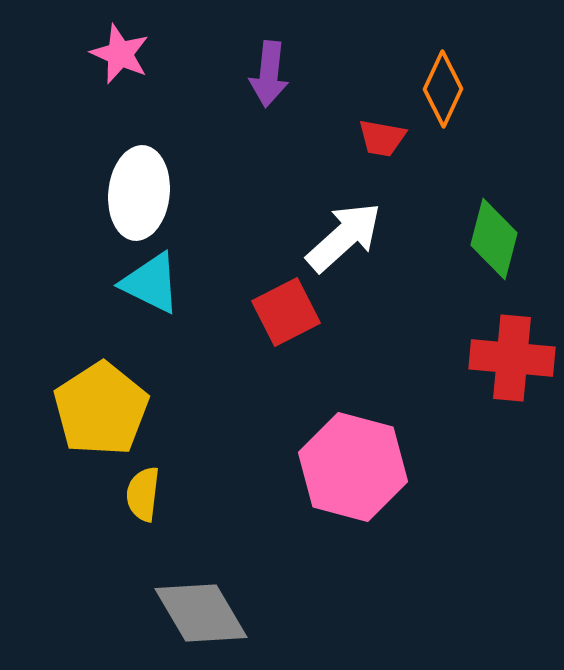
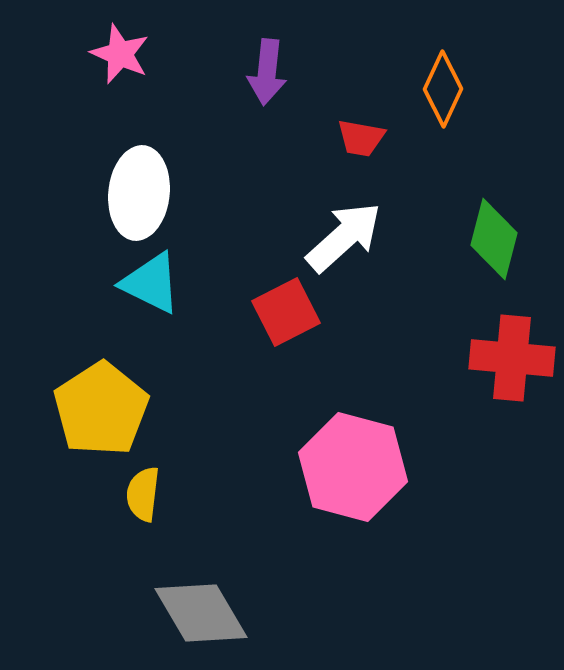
purple arrow: moved 2 px left, 2 px up
red trapezoid: moved 21 px left
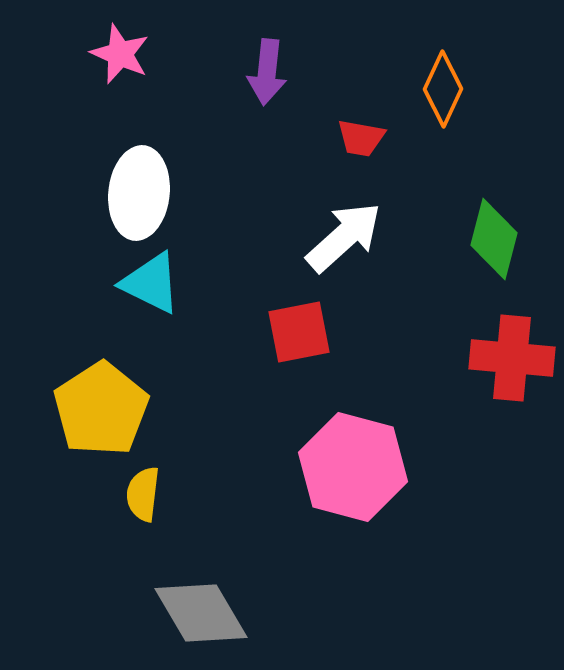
red square: moved 13 px right, 20 px down; rotated 16 degrees clockwise
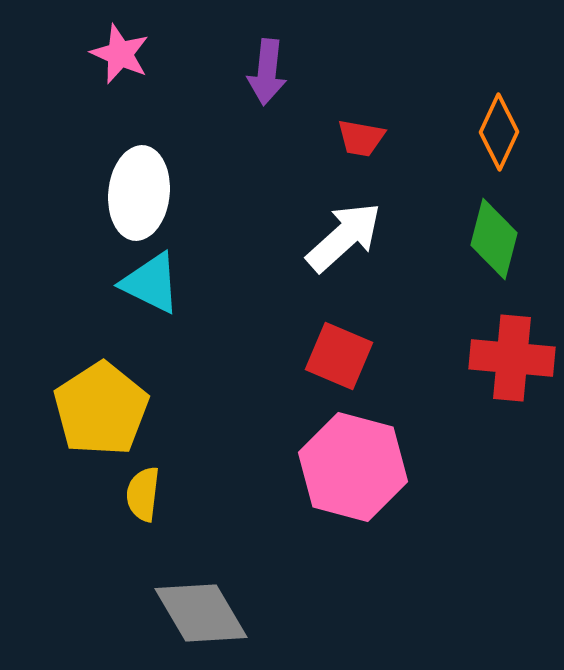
orange diamond: moved 56 px right, 43 px down
red square: moved 40 px right, 24 px down; rotated 34 degrees clockwise
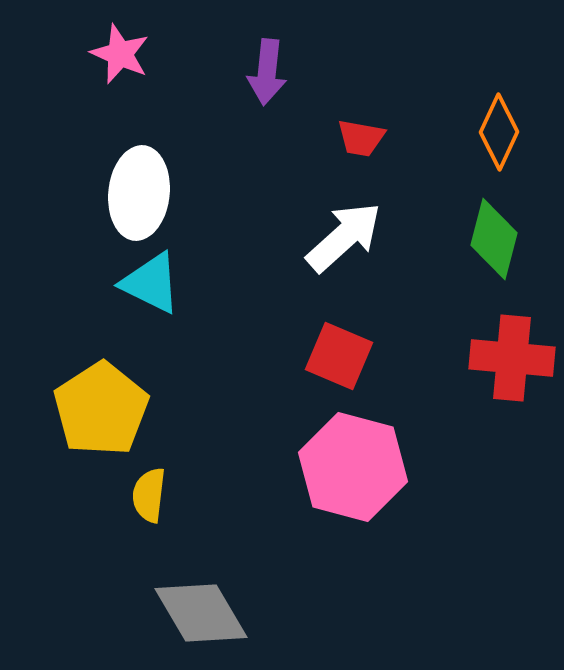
yellow semicircle: moved 6 px right, 1 px down
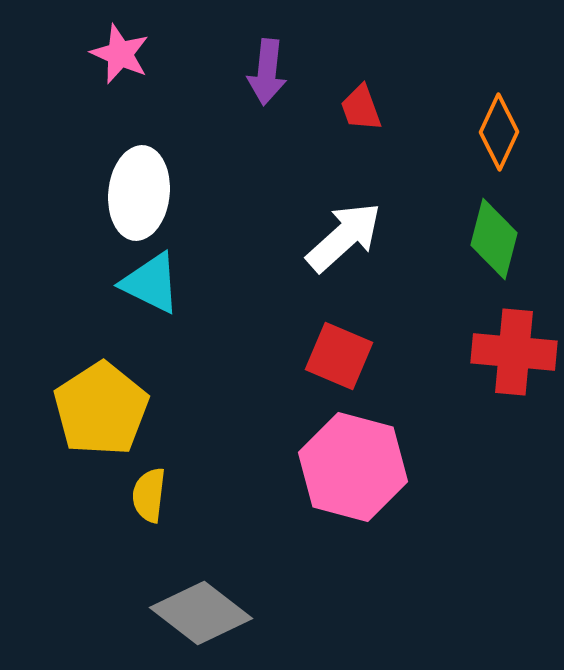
red trapezoid: moved 30 px up; rotated 60 degrees clockwise
red cross: moved 2 px right, 6 px up
gray diamond: rotated 22 degrees counterclockwise
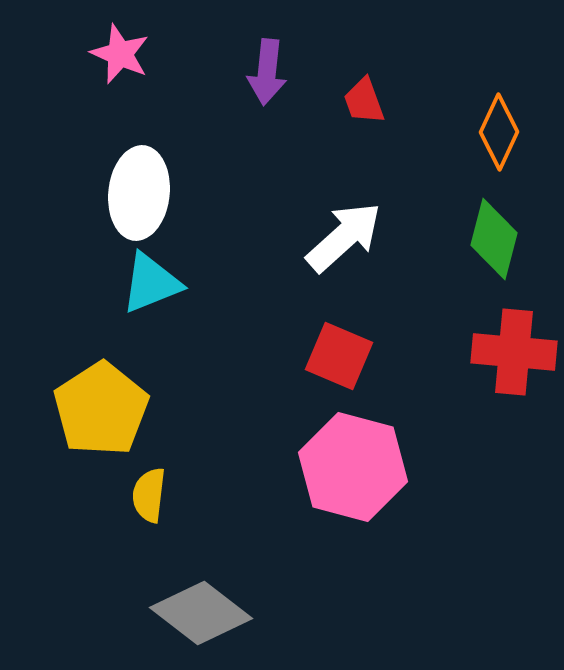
red trapezoid: moved 3 px right, 7 px up
cyan triangle: rotated 48 degrees counterclockwise
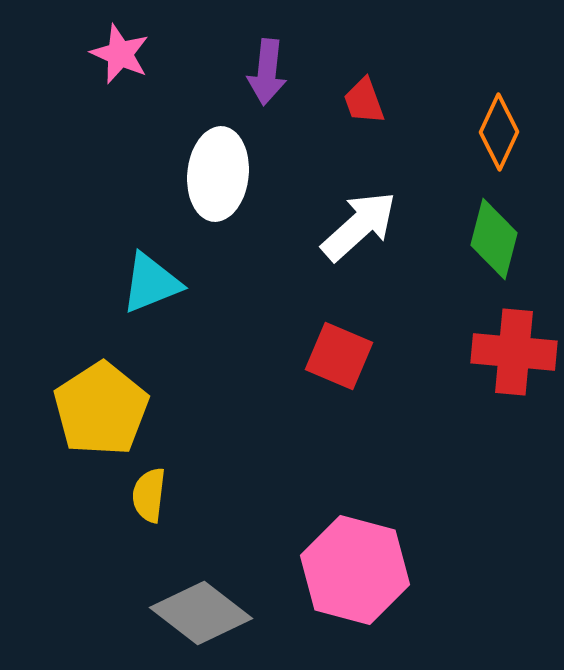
white ellipse: moved 79 px right, 19 px up
white arrow: moved 15 px right, 11 px up
pink hexagon: moved 2 px right, 103 px down
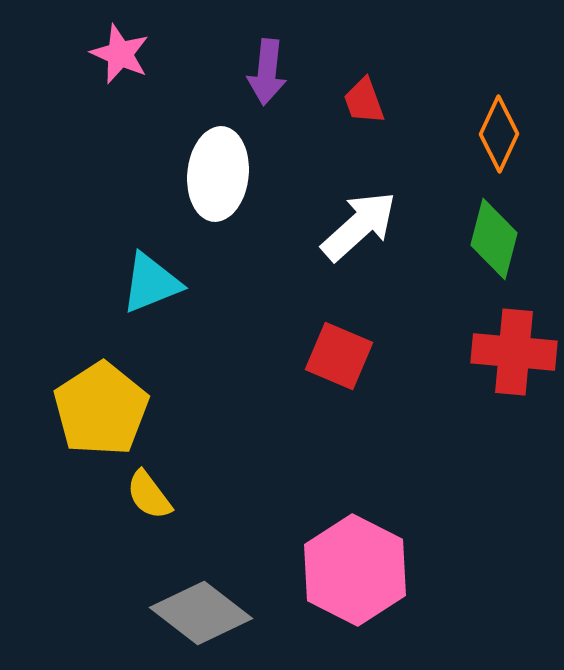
orange diamond: moved 2 px down
yellow semicircle: rotated 44 degrees counterclockwise
pink hexagon: rotated 12 degrees clockwise
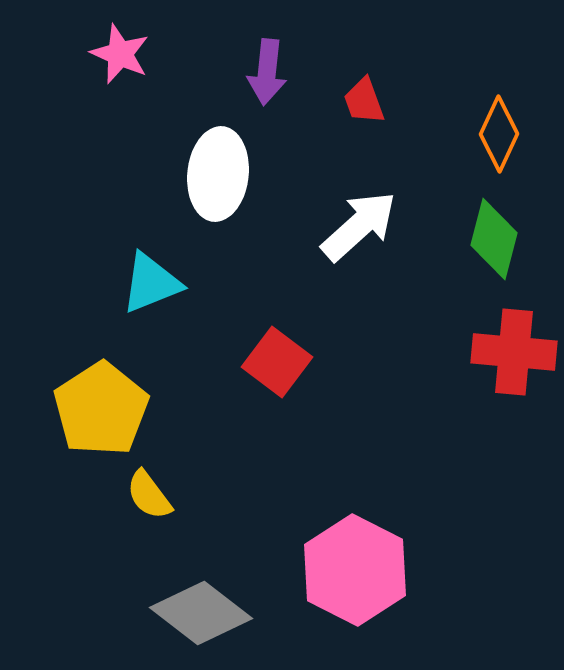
red square: moved 62 px left, 6 px down; rotated 14 degrees clockwise
